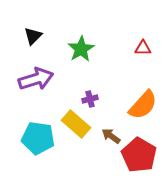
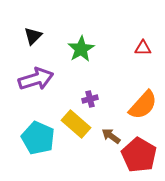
cyan pentagon: rotated 16 degrees clockwise
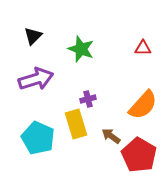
green star: rotated 20 degrees counterclockwise
purple cross: moved 2 px left
yellow rectangle: rotated 32 degrees clockwise
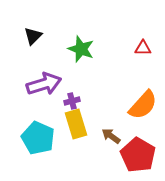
purple arrow: moved 8 px right, 5 px down
purple cross: moved 16 px left, 2 px down
red pentagon: moved 1 px left
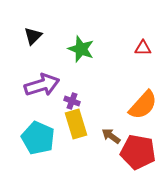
purple arrow: moved 2 px left, 1 px down
purple cross: rotated 35 degrees clockwise
red pentagon: moved 3 px up; rotated 20 degrees counterclockwise
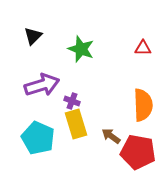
orange semicircle: rotated 44 degrees counterclockwise
